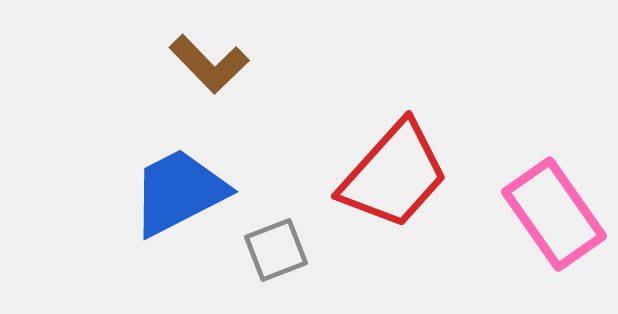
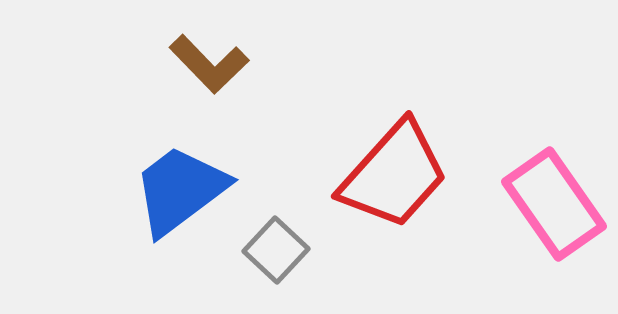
blue trapezoid: moved 1 px right, 2 px up; rotated 10 degrees counterclockwise
pink rectangle: moved 10 px up
gray square: rotated 26 degrees counterclockwise
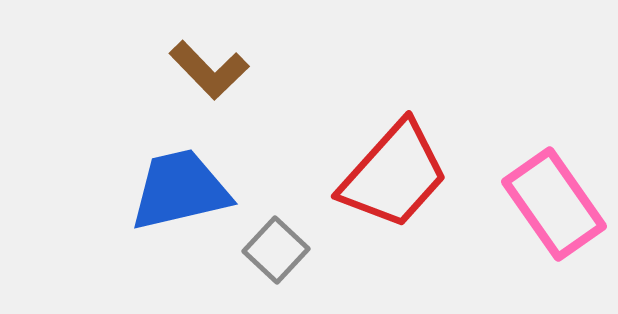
brown L-shape: moved 6 px down
blue trapezoid: rotated 24 degrees clockwise
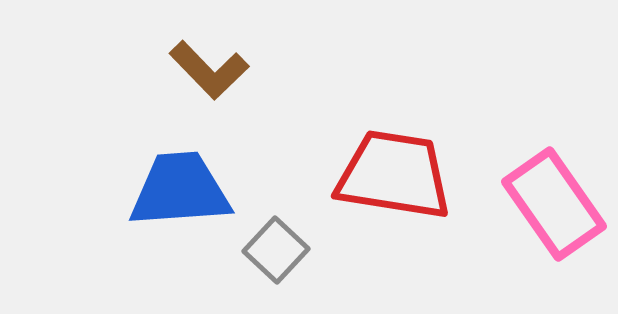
red trapezoid: rotated 123 degrees counterclockwise
blue trapezoid: rotated 9 degrees clockwise
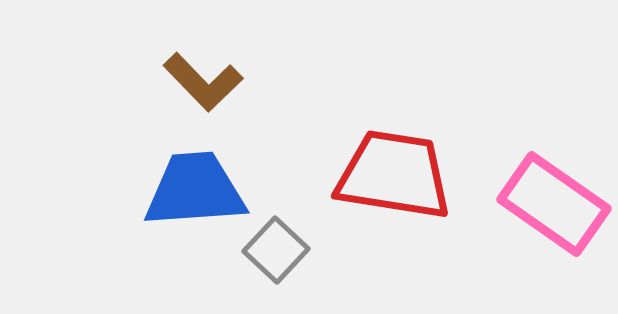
brown L-shape: moved 6 px left, 12 px down
blue trapezoid: moved 15 px right
pink rectangle: rotated 20 degrees counterclockwise
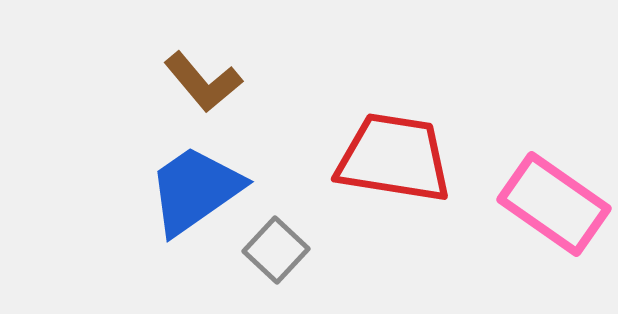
brown L-shape: rotated 4 degrees clockwise
red trapezoid: moved 17 px up
blue trapezoid: rotated 31 degrees counterclockwise
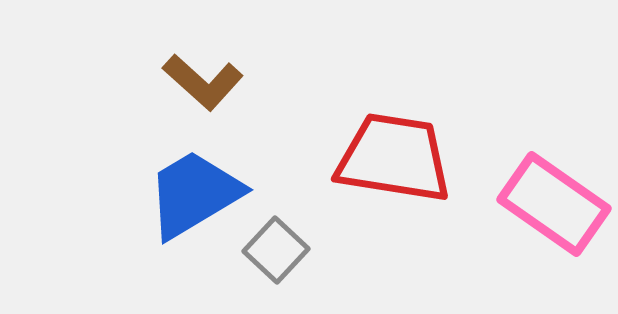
brown L-shape: rotated 8 degrees counterclockwise
blue trapezoid: moved 1 px left, 4 px down; rotated 4 degrees clockwise
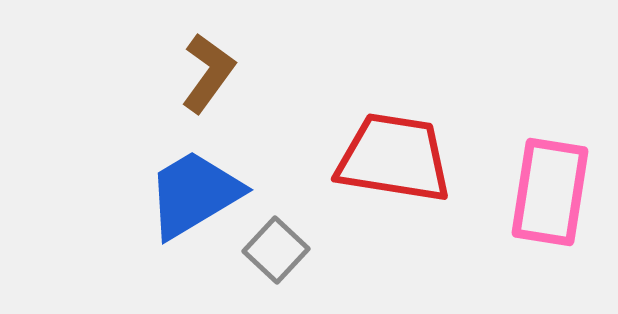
brown L-shape: moved 5 px right, 9 px up; rotated 96 degrees counterclockwise
pink rectangle: moved 4 px left, 12 px up; rotated 64 degrees clockwise
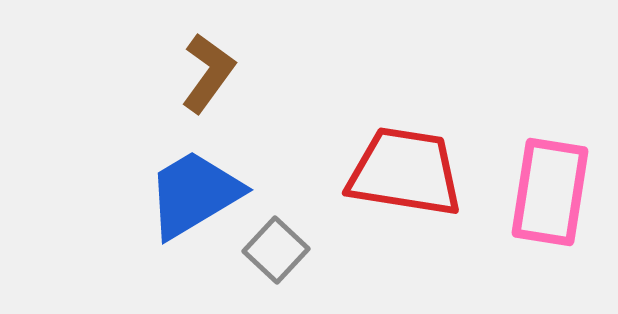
red trapezoid: moved 11 px right, 14 px down
